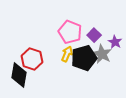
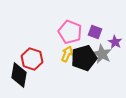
purple square: moved 1 px right, 3 px up; rotated 24 degrees counterclockwise
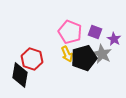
purple star: moved 1 px left, 3 px up
yellow arrow: rotated 133 degrees clockwise
black diamond: moved 1 px right
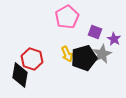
pink pentagon: moved 3 px left, 15 px up; rotated 20 degrees clockwise
gray star: rotated 18 degrees clockwise
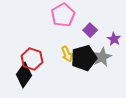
pink pentagon: moved 4 px left, 2 px up
purple square: moved 5 px left, 2 px up; rotated 24 degrees clockwise
gray star: moved 3 px down
black diamond: moved 4 px right; rotated 25 degrees clockwise
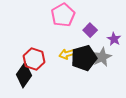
yellow arrow: rotated 98 degrees clockwise
red hexagon: moved 2 px right
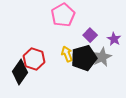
purple square: moved 5 px down
yellow arrow: rotated 84 degrees clockwise
black diamond: moved 4 px left, 3 px up
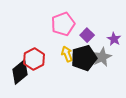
pink pentagon: moved 9 px down; rotated 10 degrees clockwise
purple square: moved 3 px left
red hexagon: rotated 15 degrees clockwise
black diamond: rotated 15 degrees clockwise
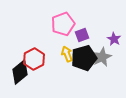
purple square: moved 5 px left; rotated 24 degrees clockwise
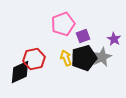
purple square: moved 1 px right, 1 px down
yellow arrow: moved 1 px left, 4 px down
red hexagon: rotated 15 degrees clockwise
black diamond: rotated 15 degrees clockwise
